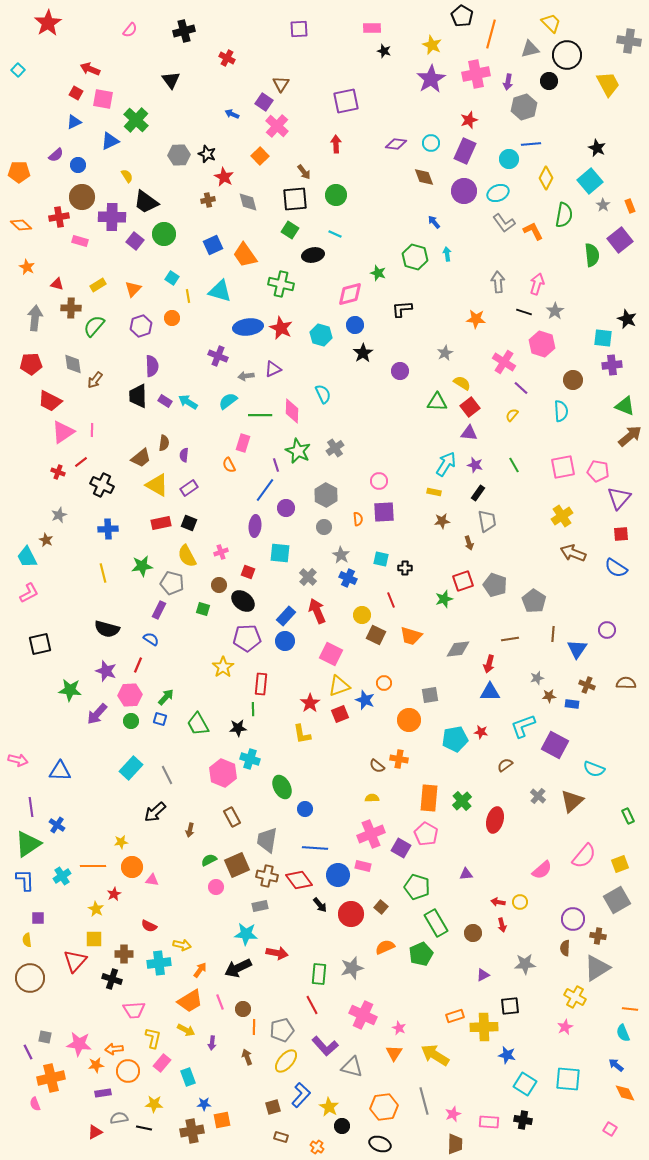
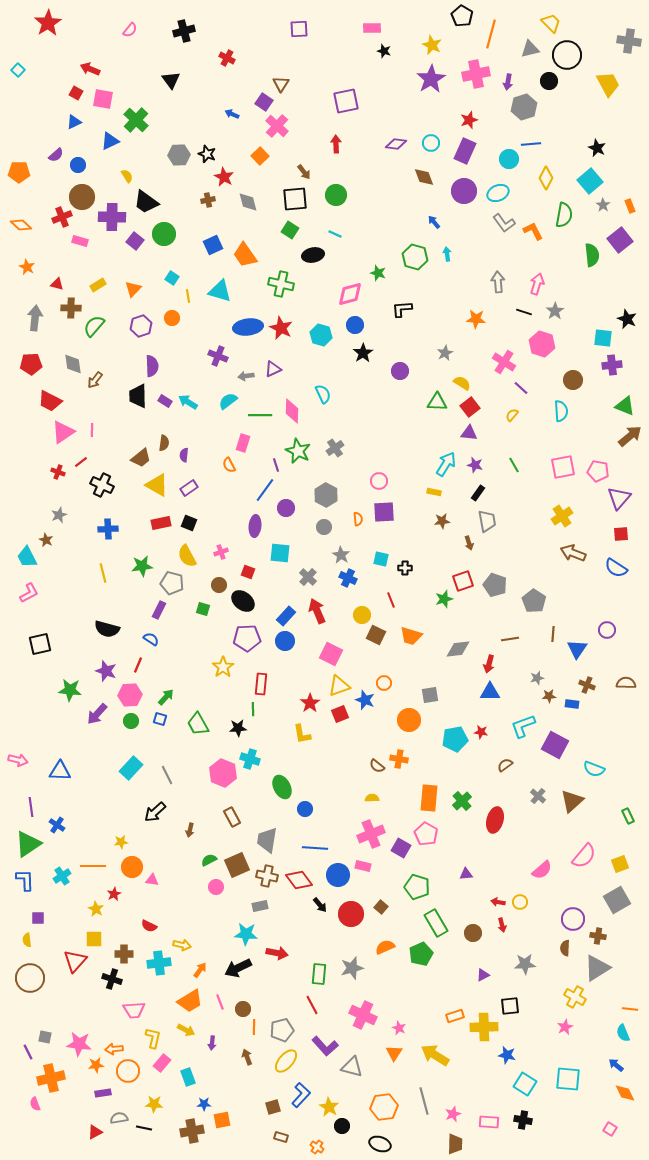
red cross at (59, 217): moved 3 px right; rotated 12 degrees counterclockwise
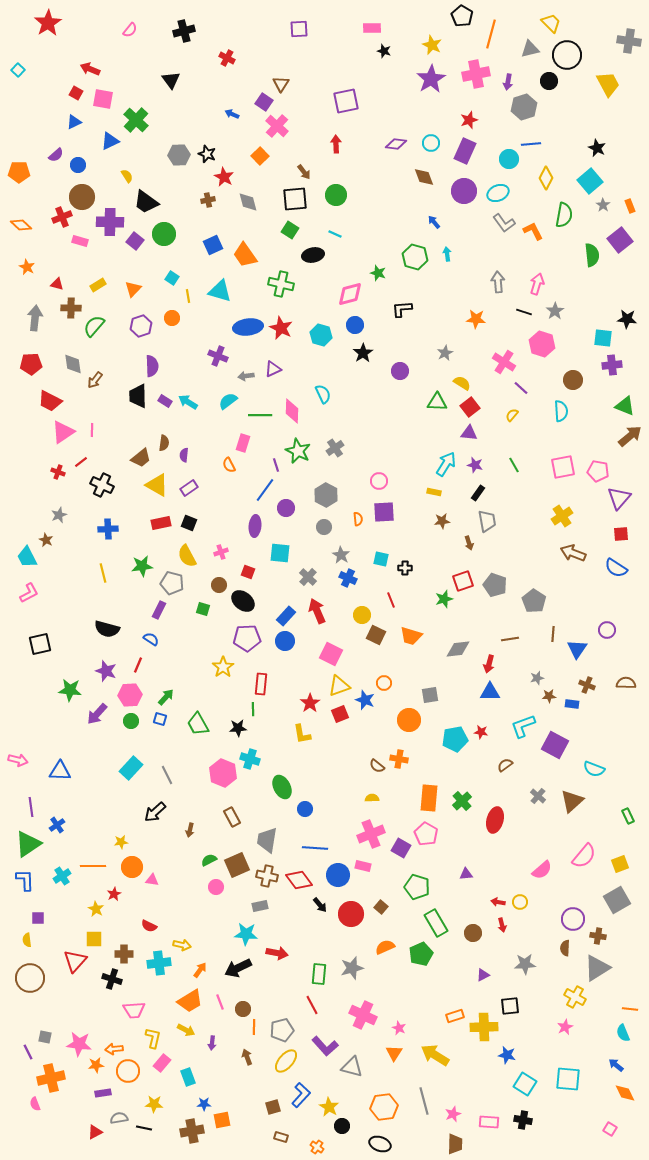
purple cross at (112, 217): moved 2 px left, 5 px down
black star at (627, 319): rotated 18 degrees counterclockwise
blue cross at (57, 825): rotated 21 degrees clockwise
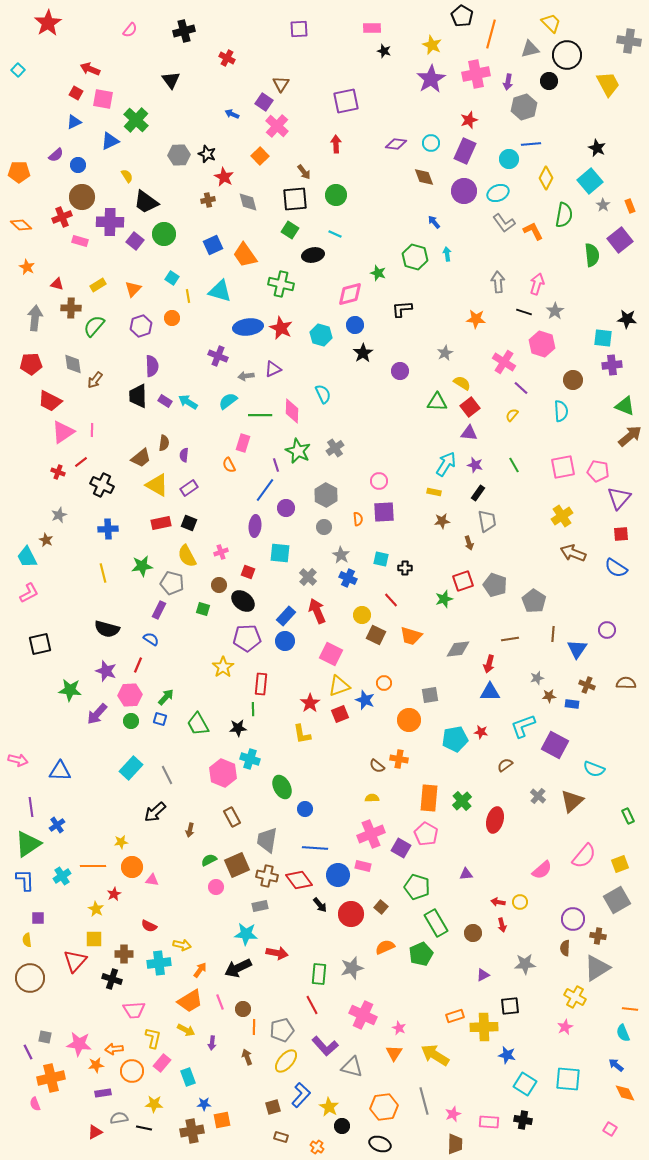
red line at (391, 600): rotated 21 degrees counterclockwise
orange circle at (128, 1071): moved 4 px right
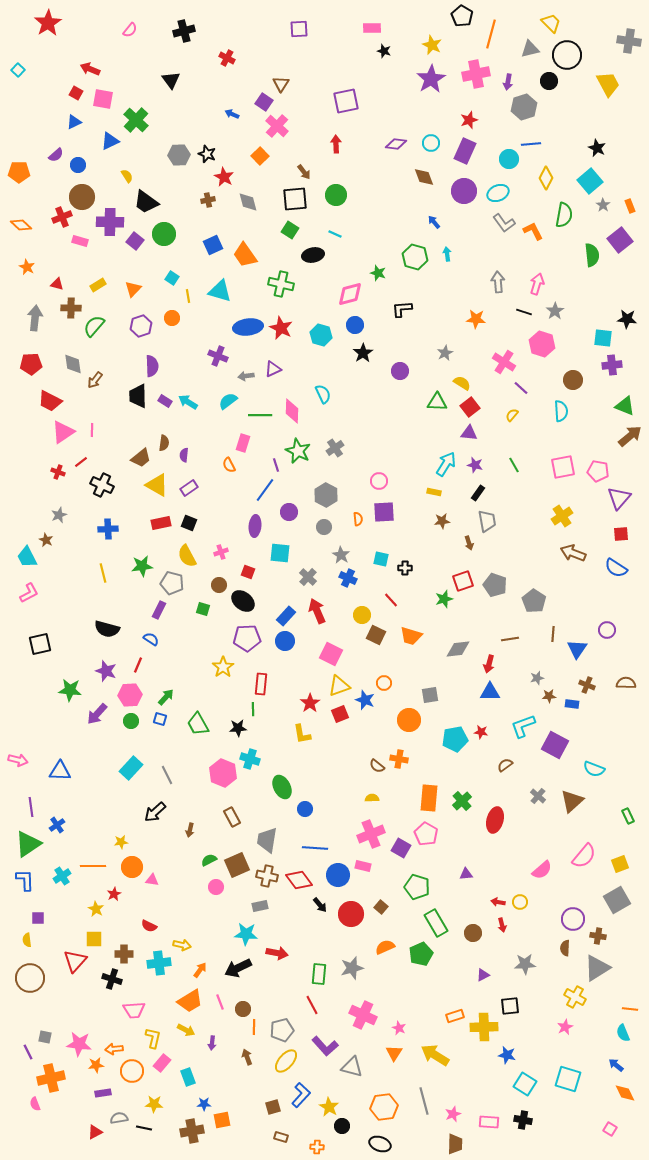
purple circle at (286, 508): moved 3 px right, 4 px down
cyan square at (568, 1079): rotated 12 degrees clockwise
orange cross at (317, 1147): rotated 32 degrees counterclockwise
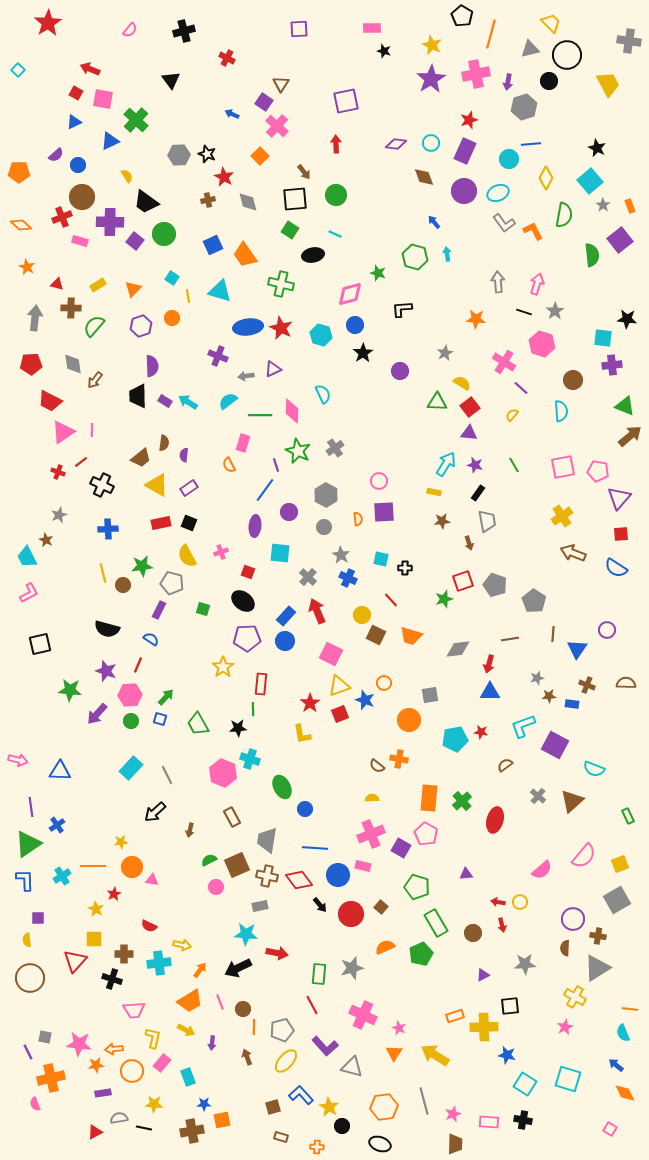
brown circle at (219, 585): moved 96 px left
blue L-shape at (301, 1095): rotated 85 degrees counterclockwise
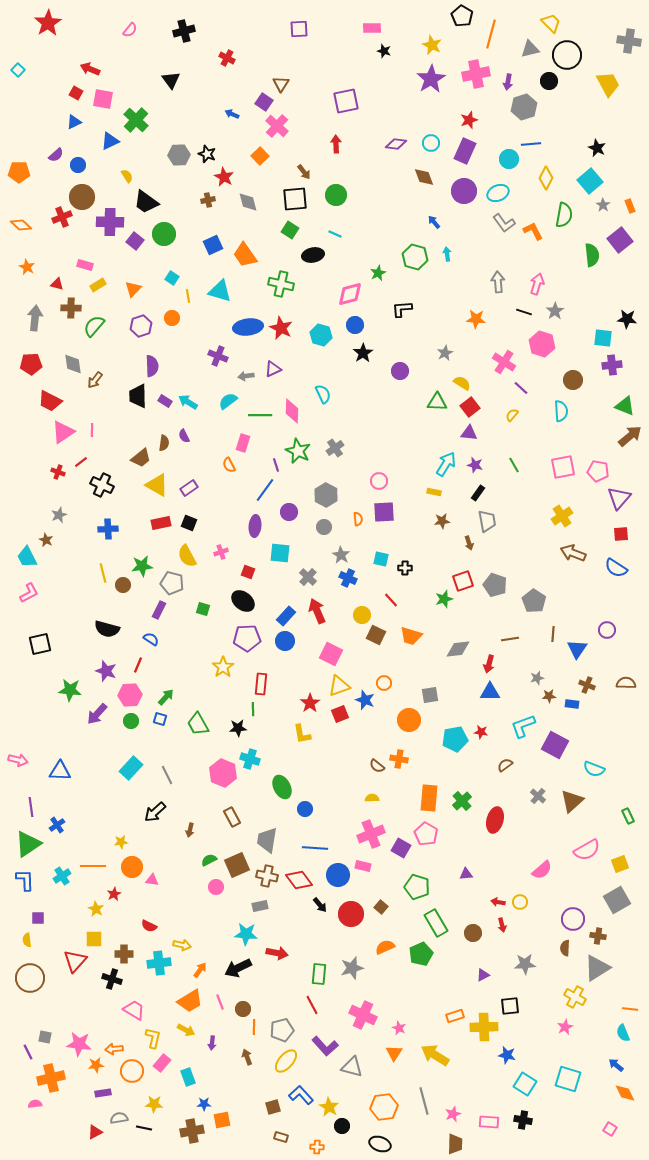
pink rectangle at (80, 241): moved 5 px right, 24 px down
green star at (378, 273): rotated 28 degrees clockwise
purple semicircle at (184, 455): moved 19 px up; rotated 32 degrees counterclockwise
pink semicircle at (584, 856): moved 3 px right, 6 px up; rotated 20 degrees clockwise
pink trapezoid at (134, 1010): rotated 145 degrees counterclockwise
pink semicircle at (35, 1104): rotated 104 degrees clockwise
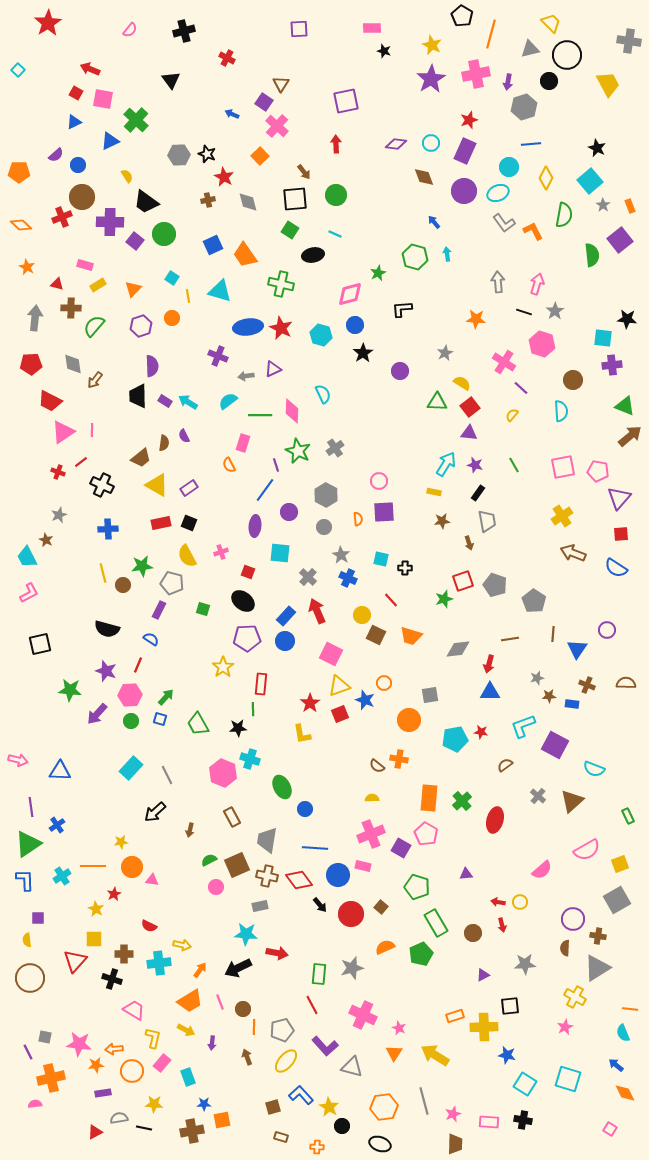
cyan circle at (509, 159): moved 8 px down
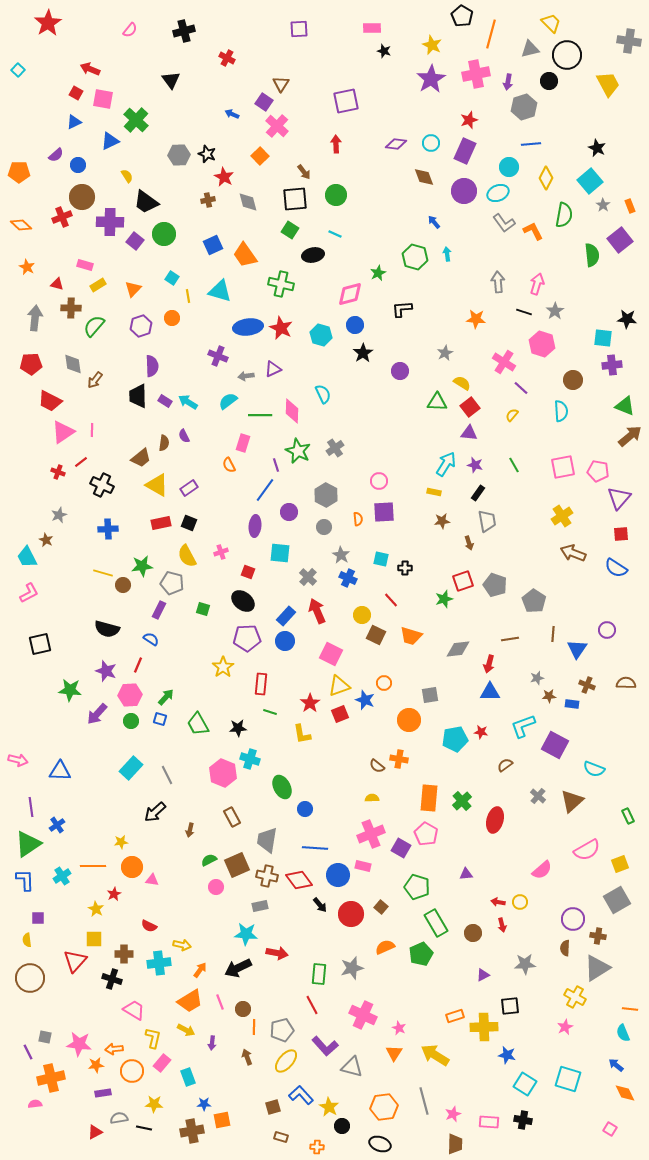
yellow line at (103, 573): rotated 60 degrees counterclockwise
green line at (253, 709): moved 17 px right, 3 px down; rotated 72 degrees counterclockwise
